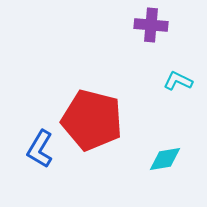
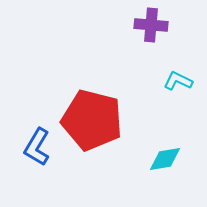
blue L-shape: moved 3 px left, 2 px up
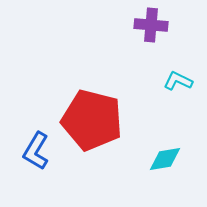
blue L-shape: moved 1 px left, 4 px down
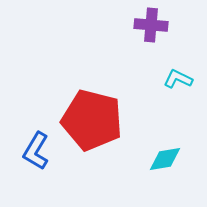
cyan L-shape: moved 2 px up
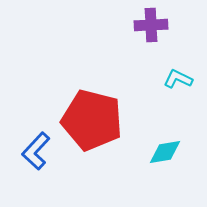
purple cross: rotated 8 degrees counterclockwise
blue L-shape: rotated 12 degrees clockwise
cyan diamond: moved 7 px up
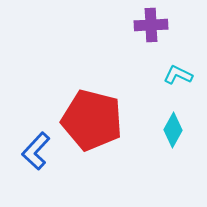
cyan L-shape: moved 4 px up
cyan diamond: moved 8 px right, 22 px up; rotated 52 degrees counterclockwise
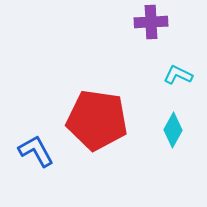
purple cross: moved 3 px up
red pentagon: moved 5 px right; rotated 6 degrees counterclockwise
blue L-shape: rotated 108 degrees clockwise
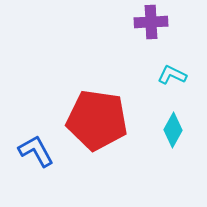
cyan L-shape: moved 6 px left
